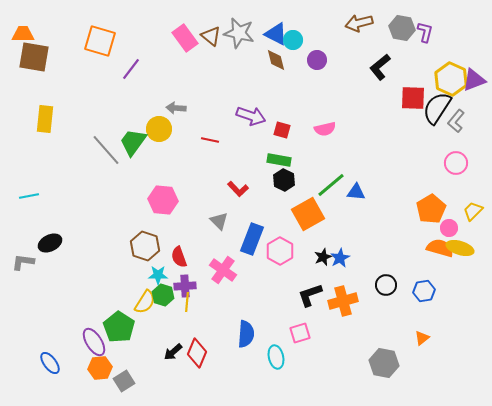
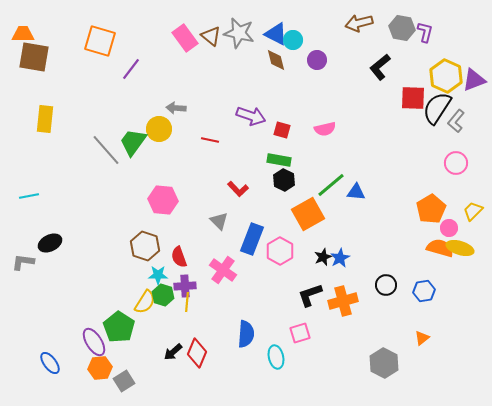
yellow hexagon at (451, 79): moved 5 px left, 3 px up
gray hexagon at (384, 363): rotated 16 degrees clockwise
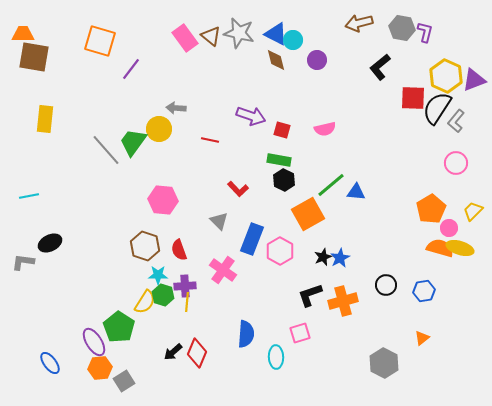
red semicircle at (179, 257): moved 7 px up
cyan ellipse at (276, 357): rotated 10 degrees clockwise
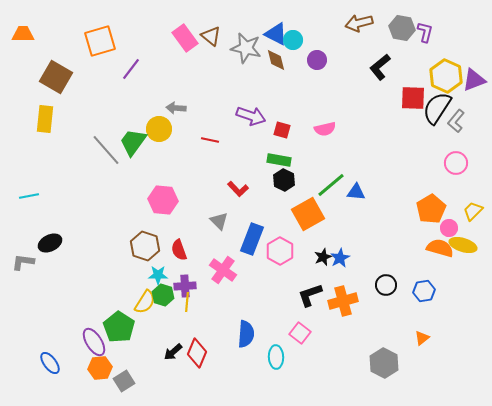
gray star at (239, 33): moved 7 px right, 15 px down
orange square at (100, 41): rotated 32 degrees counterclockwise
brown square at (34, 57): moved 22 px right, 20 px down; rotated 20 degrees clockwise
yellow ellipse at (460, 248): moved 3 px right, 3 px up
pink square at (300, 333): rotated 35 degrees counterclockwise
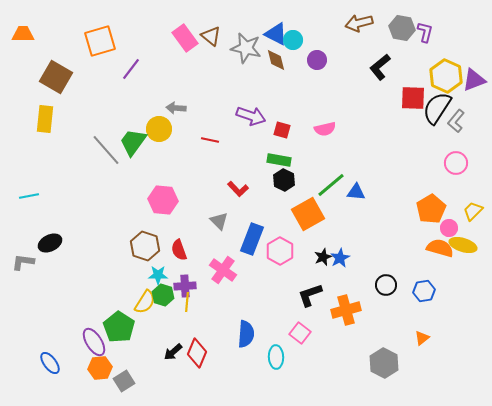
orange cross at (343, 301): moved 3 px right, 9 px down
